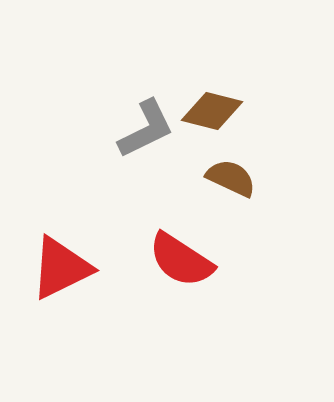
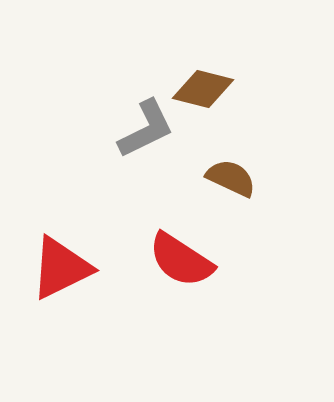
brown diamond: moved 9 px left, 22 px up
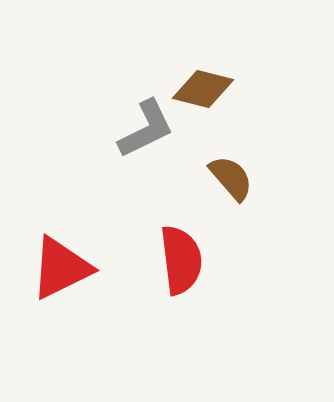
brown semicircle: rotated 24 degrees clockwise
red semicircle: rotated 130 degrees counterclockwise
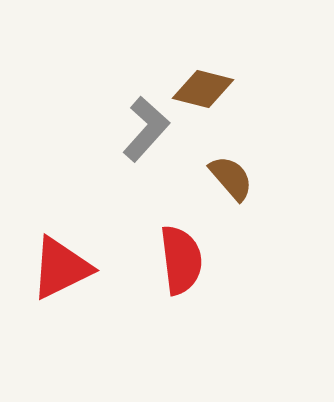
gray L-shape: rotated 22 degrees counterclockwise
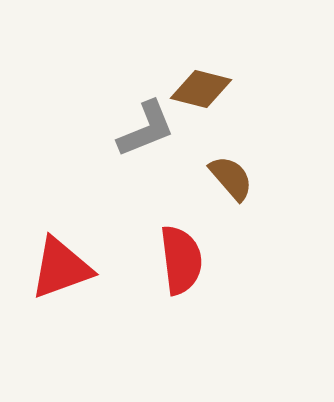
brown diamond: moved 2 px left
gray L-shape: rotated 26 degrees clockwise
red triangle: rotated 6 degrees clockwise
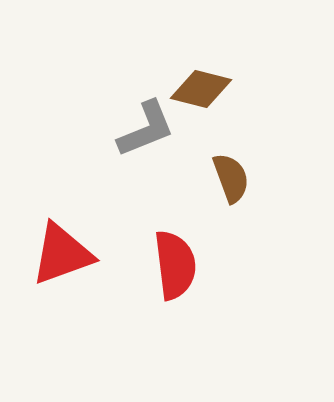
brown semicircle: rotated 21 degrees clockwise
red semicircle: moved 6 px left, 5 px down
red triangle: moved 1 px right, 14 px up
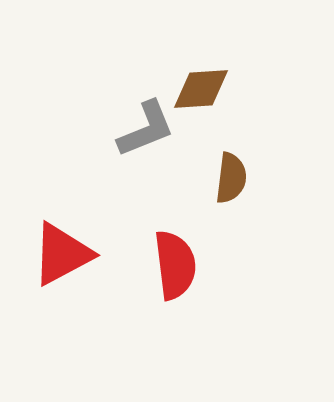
brown diamond: rotated 18 degrees counterclockwise
brown semicircle: rotated 27 degrees clockwise
red triangle: rotated 8 degrees counterclockwise
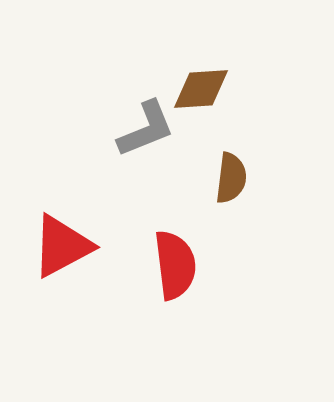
red triangle: moved 8 px up
